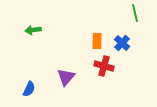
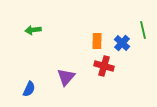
green line: moved 8 px right, 17 px down
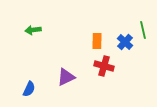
blue cross: moved 3 px right, 1 px up
purple triangle: rotated 24 degrees clockwise
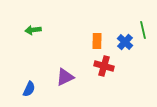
purple triangle: moved 1 px left
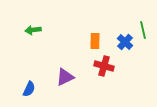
orange rectangle: moved 2 px left
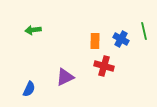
green line: moved 1 px right, 1 px down
blue cross: moved 4 px left, 3 px up; rotated 14 degrees counterclockwise
